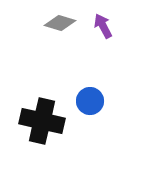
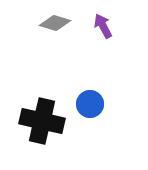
gray diamond: moved 5 px left
blue circle: moved 3 px down
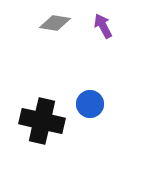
gray diamond: rotated 8 degrees counterclockwise
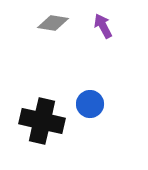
gray diamond: moved 2 px left
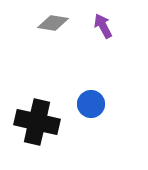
blue circle: moved 1 px right
black cross: moved 5 px left, 1 px down
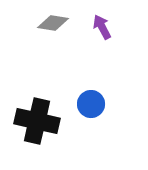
purple arrow: moved 1 px left, 1 px down
black cross: moved 1 px up
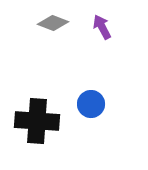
gray diamond: rotated 12 degrees clockwise
black cross: rotated 9 degrees counterclockwise
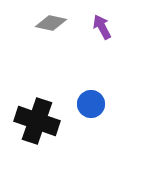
gray diamond: moved 2 px left; rotated 8 degrees counterclockwise
black cross: rotated 15 degrees clockwise
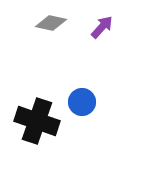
purple arrow: rotated 70 degrees clockwise
blue circle: moved 9 px left, 2 px up
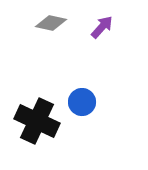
black cross: rotated 6 degrees clockwise
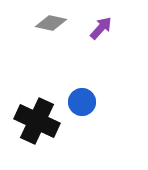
purple arrow: moved 1 px left, 1 px down
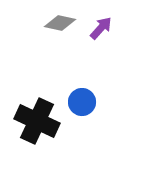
gray diamond: moved 9 px right
